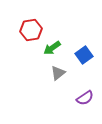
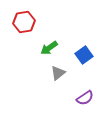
red hexagon: moved 7 px left, 8 px up
green arrow: moved 3 px left
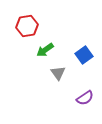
red hexagon: moved 3 px right, 4 px down
green arrow: moved 4 px left, 2 px down
gray triangle: rotated 28 degrees counterclockwise
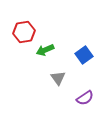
red hexagon: moved 3 px left, 6 px down
green arrow: rotated 12 degrees clockwise
gray triangle: moved 5 px down
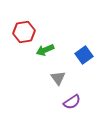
purple semicircle: moved 13 px left, 4 px down
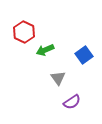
red hexagon: rotated 25 degrees counterclockwise
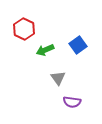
red hexagon: moved 3 px up
blue square: moved 6 px left, 10 px up
purple semicircle: rotated 42 degrees clockwise
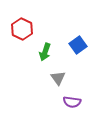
red hexagon: moved 2 px left
green arrow: moved 2 px down; rotated 48 degrees counterclockwise
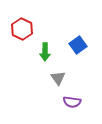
green arrow: rotated 18 degrees counterclockwise
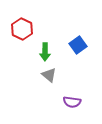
gray triangle: moved 9 px left, 3 px up; rotated 14 degrees counterclockwise
